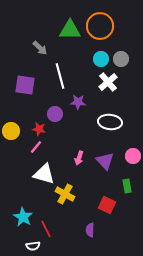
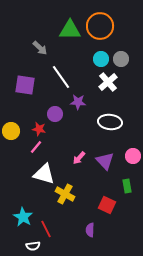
white line: moved 1 px right, 1 px down; rotated 20 degrees counterclockwise
pink arrow: rotated 24 degrees clockwise
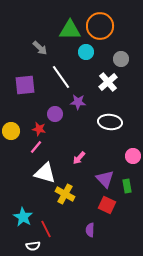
cyan circle: moved 15 px left, 7 px up
purple square: rotated 15 degrees counterclockwise
purple triangle: moved 18 px down
white triangle: moved 1 px right, 1 px up
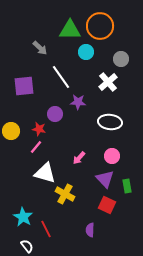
purple square: moved 1 px left, 1 px down
pink circle: moved 21 px left
white semicircle: moved 6 px left; rotated 120 degrees counterclockwise
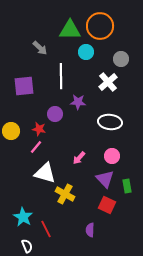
white line: moved 1 px up; rotated 35 degrees clockwise
white semicircle: rotated 16 degrees clockwise
